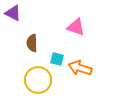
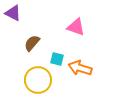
brown semicircle: rotated 42 degrees clockwise
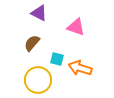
purple triangle: moved 26 px right
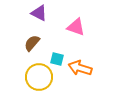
yellow circle: moved 1 px right, 3 px up
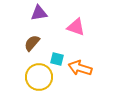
purple triangle: rotated 36 degrees counterclockwise
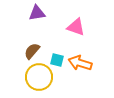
purple triangle: moved 2 px left
brown semicircle: moved 8 px down
cyan square: moved 1 px down
orange arrow: moved 5 px up
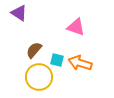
purple triangle: moved 18 px left; rotated 42 degrees clockwise
brown semicircle: moved 2 px right, 1 px up
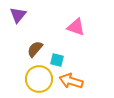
purple triangle: moved 1 px left, 2 px down; rotated 36 degrees clockwise
brown semicircle: moved 1 px right, 1 px up
orange arrow: moved 9 px left, 18 px down
yellow circle: moved 2 px down
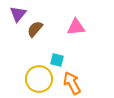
purple triangle: moved 1 px up
pink triangle: rotated 24 degrees counterclockwise
brown semicircle: moved 20 px up
orange arrow: moved 1 px right, 2 px down; rotated 45 degrees clockwise
